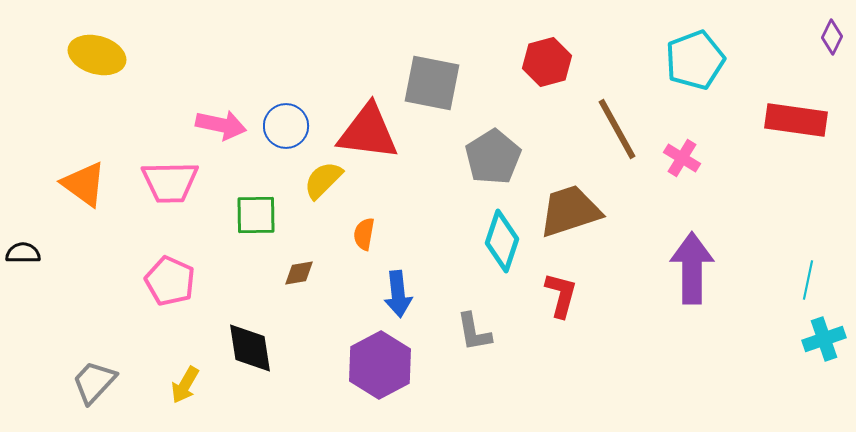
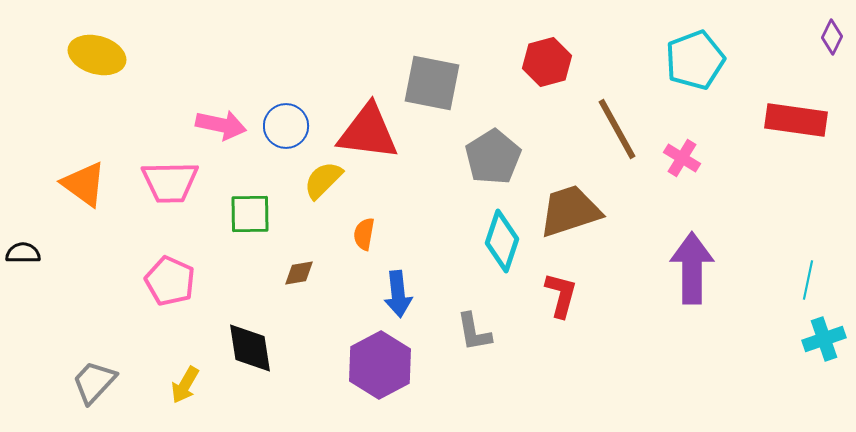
green square: moved 6 px left, 1 px up
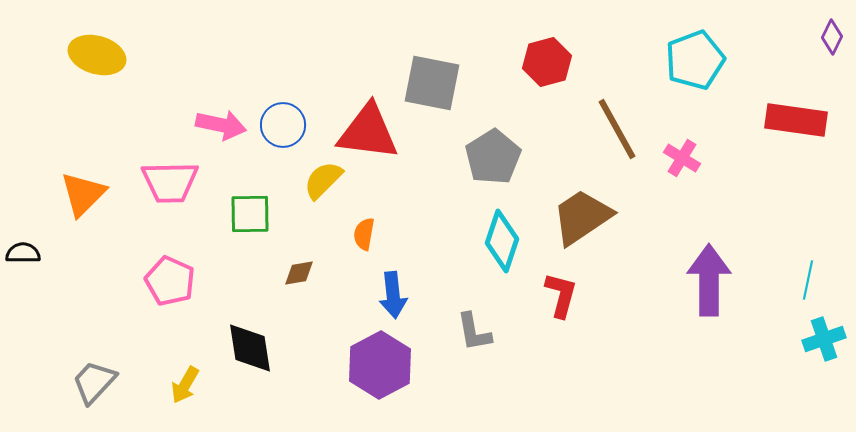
blue circle: moved 3 px left, 1 px up
orange triangle: moved 1 px left, 10 px down; rotated 39 degrees clockwise
brown trapezoid: moved 12 px right, 6 px down; rotated 16 degrees counterclockwise
purple arrow: moved 17 px right, 12 px down
blue arrow: moved 5 px left, 1 px down
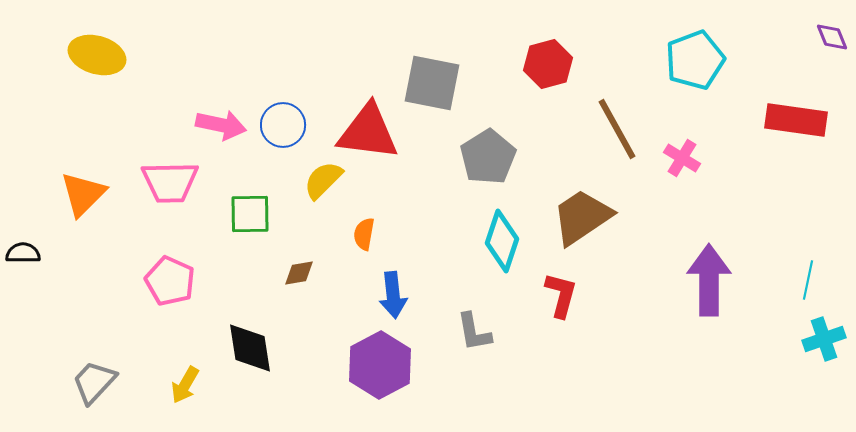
purple diamond: rotated 48 degrees counterclockwise
red hexagon: moved 1 px right, 2 px down
gray pentagon: moved 5 px left
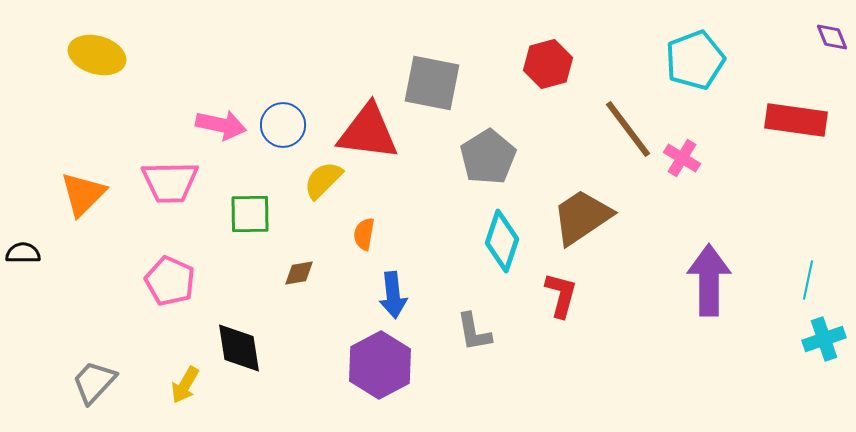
brown line: moved 11 px right; rotated 8 degrees counterclockwise
black diamond: moved 11 px left
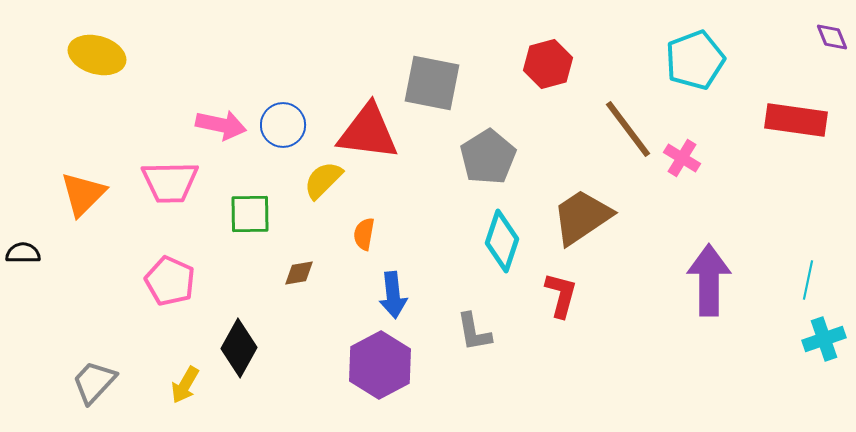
black diamond: rotated 38 degrees clockwise
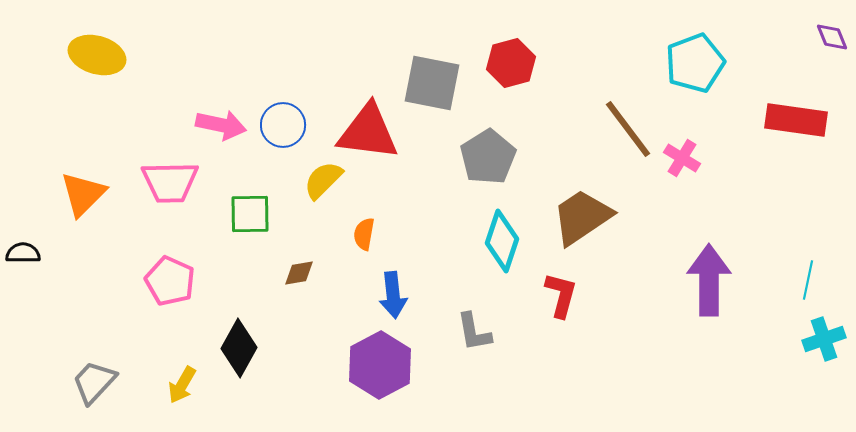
cyan pentagon: moved 3 px down
red hexagon: moved 37 px left, 1 px up
yellow arrow: moved 3 px left
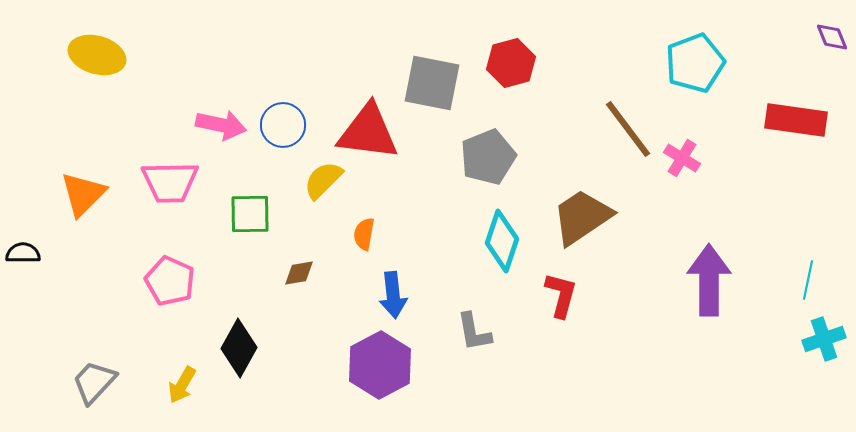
gray pentagon: rotated 10 degrees clockwise
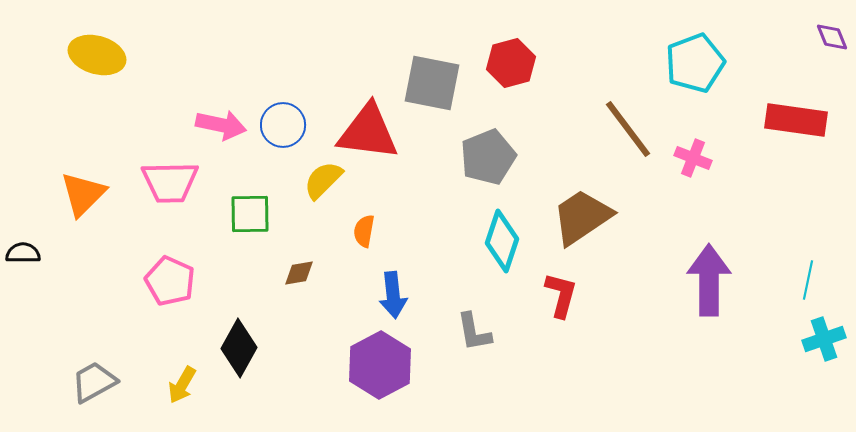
pink cross: moved 11 px right; rotated 9 degrees counterclockwise
orange semicircle: moved 3 px up
gray trapezoid: rotated 18 degrees clockwise
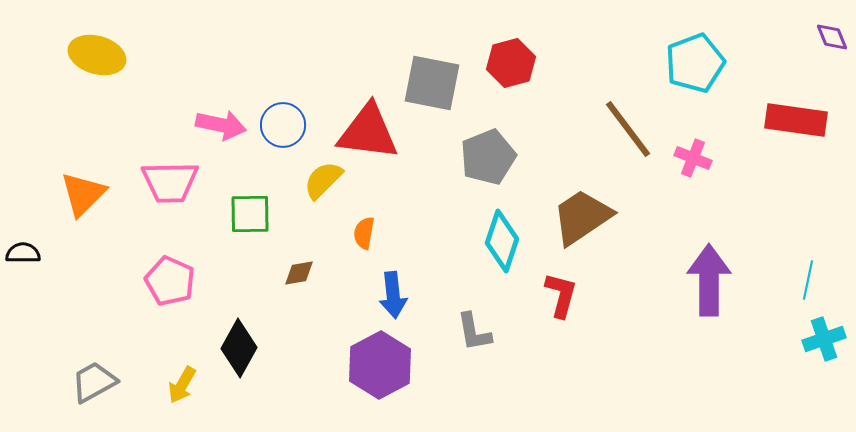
orange semicircle: moved 2 px down
